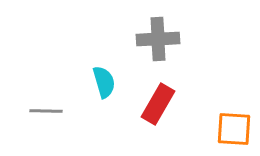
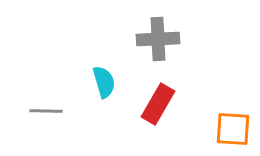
orange square: moved 1 px left
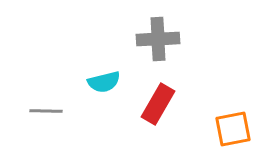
cyan semicircle: rotated 92 degrees clockwise
orange square: rotated 15 degrees counterclockwise
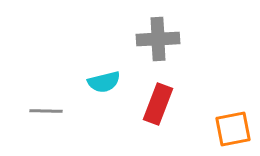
red rectangle: rotated 9 degrees counterclockwise
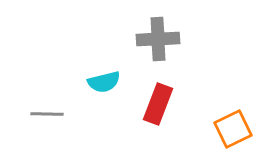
gray line: moved 1 px right, 3 px down
orange square: rotated 15 degrees counterclockwise
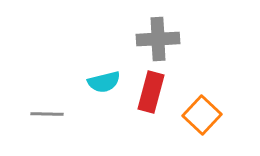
red rectangle: moved 7 px left, 12 px up; rotated 6 degrees counterclockwise
orange square: moved 31 px left, 14 px up; rotated 21 degrees counterclockwise
